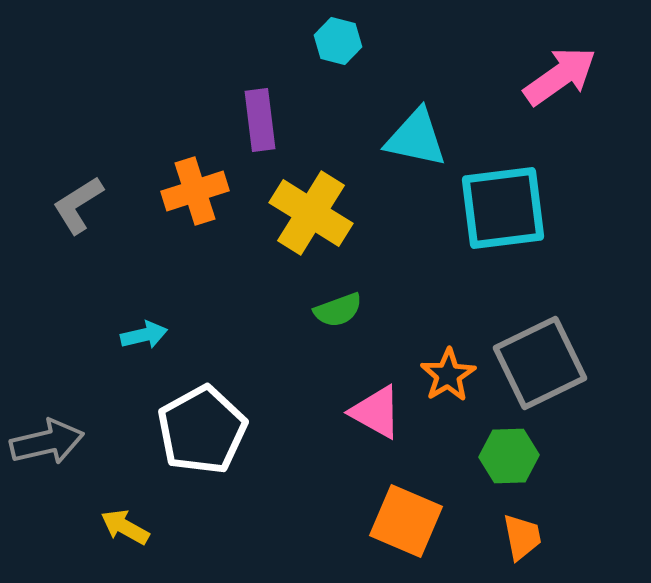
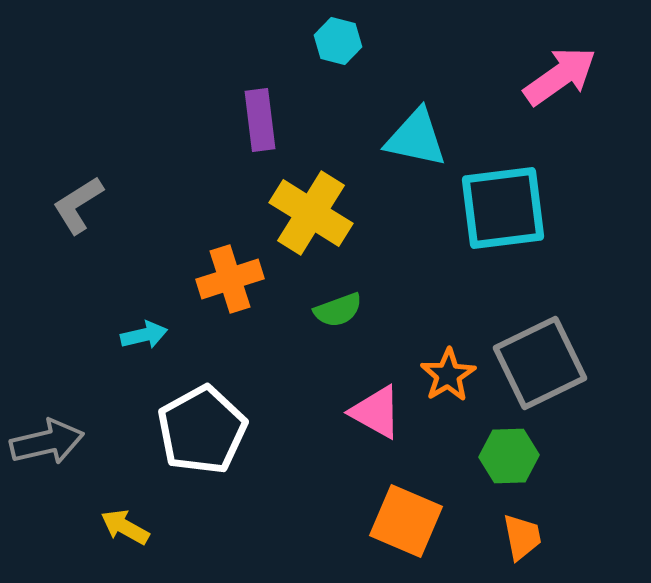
orange cross: moved 35 px right, 88 px down
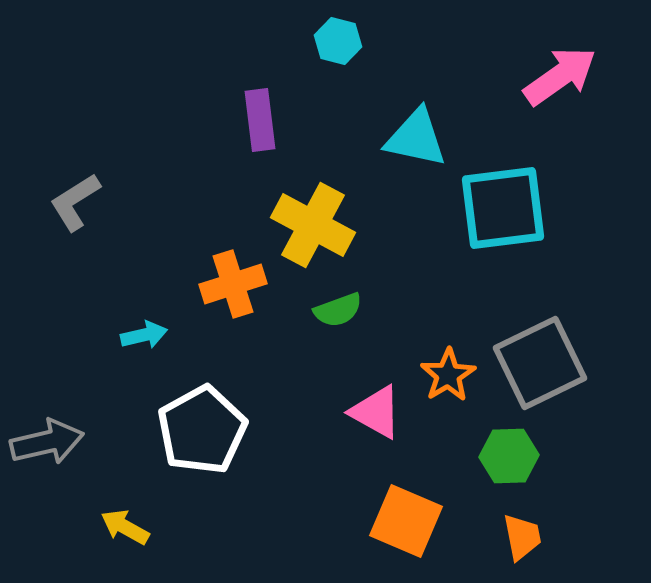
gray L-shape: moved 3 px left, 3 px up
yellow cross: moved 2 px right, 12 px down; rotated 4 degrees counterclockwise
orange cross: moved 3 px right, 5 px down
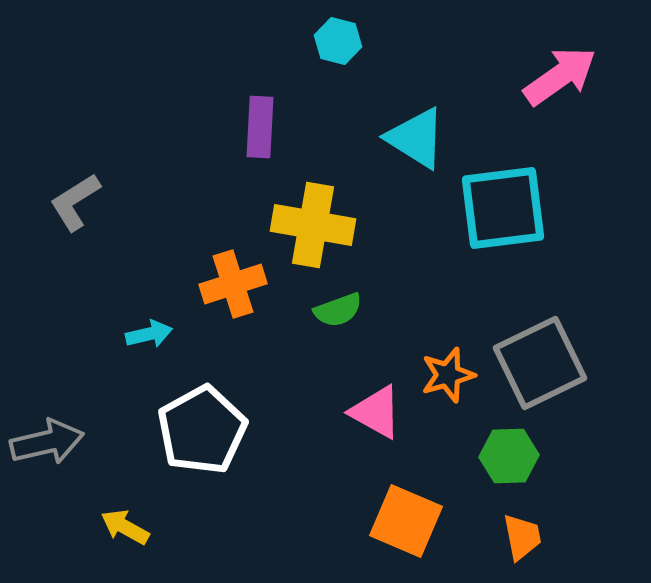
purple rectangle: moved 7 px down; rotated 10 degrees clockwise
cyan triangle: rotated 20 degrees clockwise
yellow cross: rotated 18 degrees counterclockwise
cyan arrow: moved 5 px right, 1 px up
orange star: rotated 16 degrees clockwise
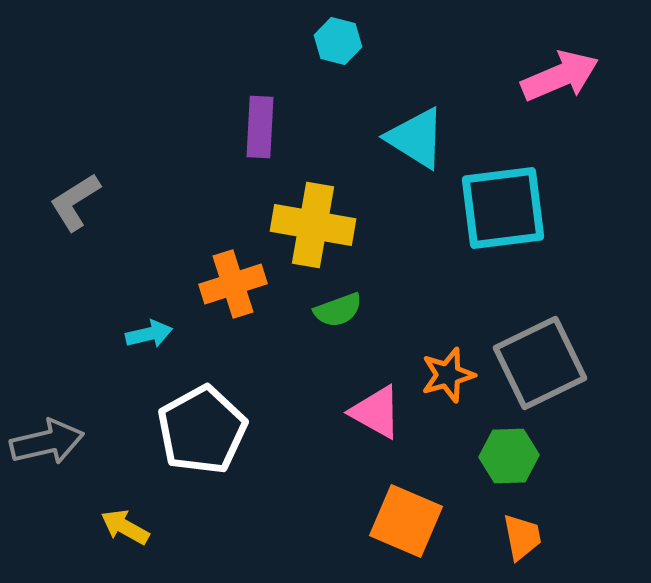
pink arrow: rotated 12 degrees clockwise
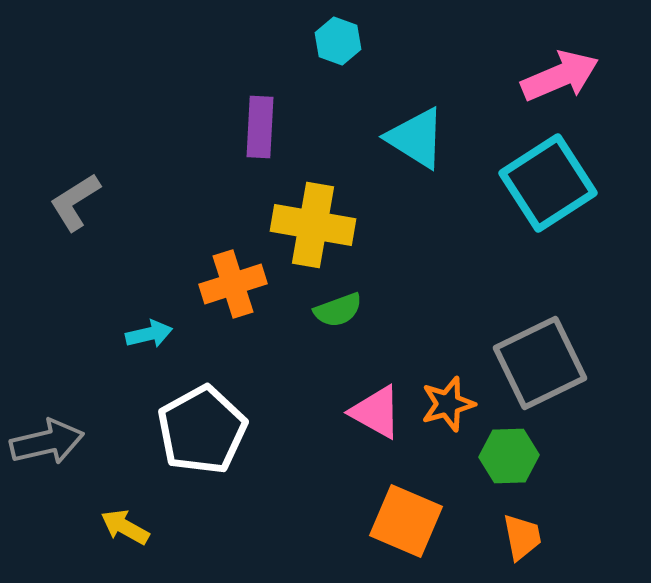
cyan hexagon: rotated 6 degrees clockwise
cyan square: moved 45 px right, 25 px up; rotated 26 degrees counterclockwise
orange star: moved 29 px down
